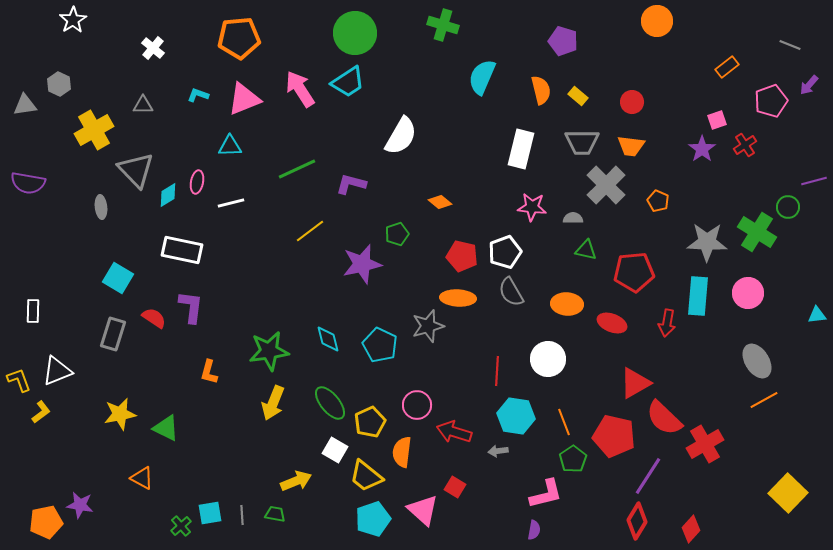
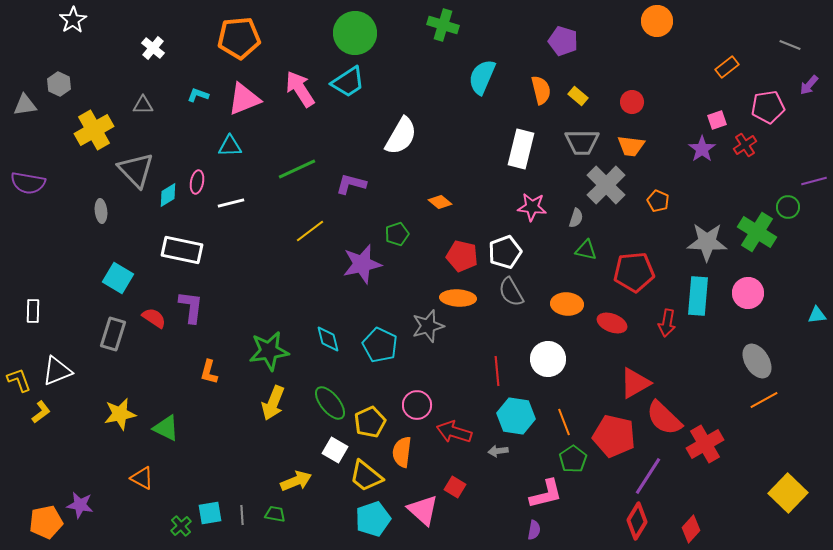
pink pentagon at (771, 101): moved 3 px left, 6 px down; rotated 12 degrees clockwise
gray ellipse at (101, 207): moved 4 px down
gray semicircle at (573, 218): moved 3 px right; rotated 108 degrees clockwise
red line at (497, 371): rotated 8 degrees counterclockwise
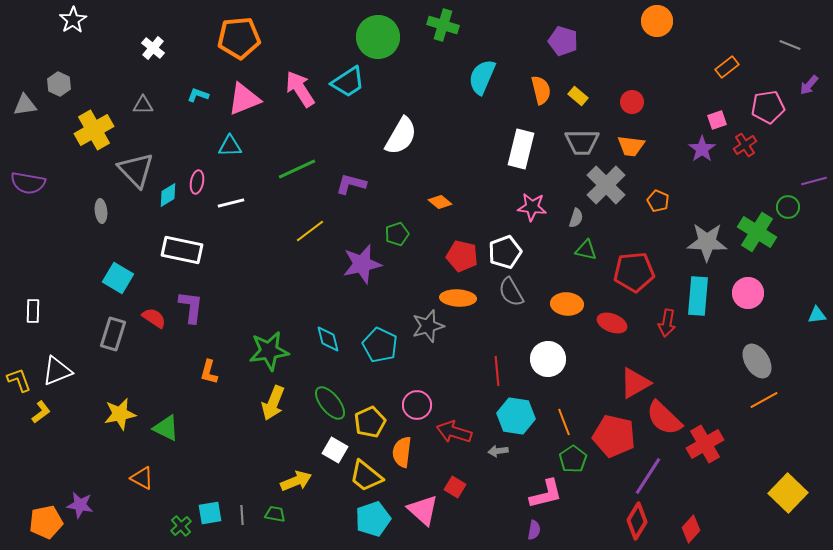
green circle at (355, 33): moved 23 px right, 4 px down
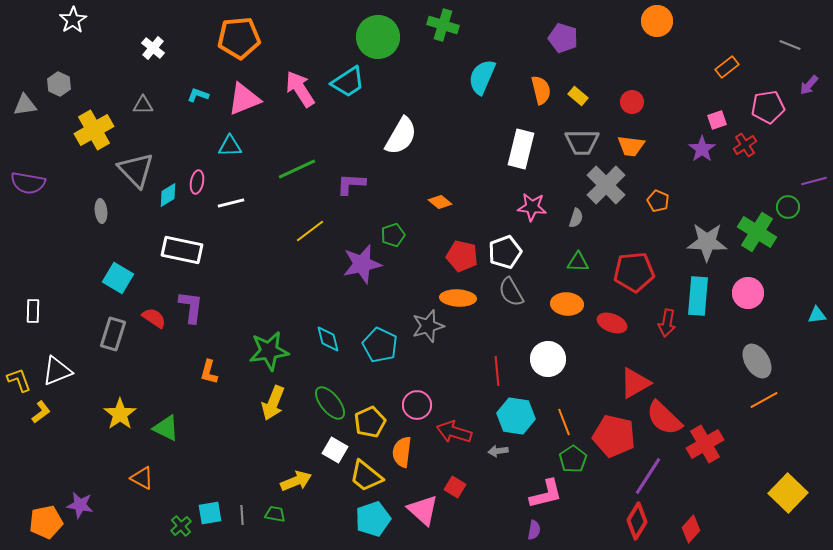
purple pentagon at (563, 41): moved 3 px up
purple L-shape at (351, 184): rotated 12 degrees counterclockwise
green pentagon at (397, 234): moved 4 px left, 1 px down
green triangle at (586, 250): moved 8 px left, 12 px down; rotated 10 degrees counterclockwise
yellow star at (120, 414): rotated 24 degrees counterclockwise
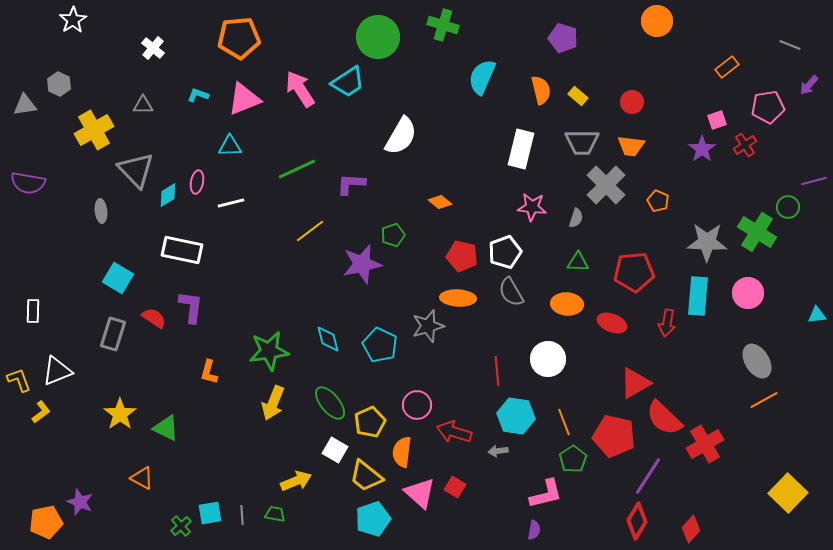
purple star at (80, 505): moved 3 px up; rotated 12 degrees clockwise
pink triangle at (423, 510): moved 3 px left, 17 px up
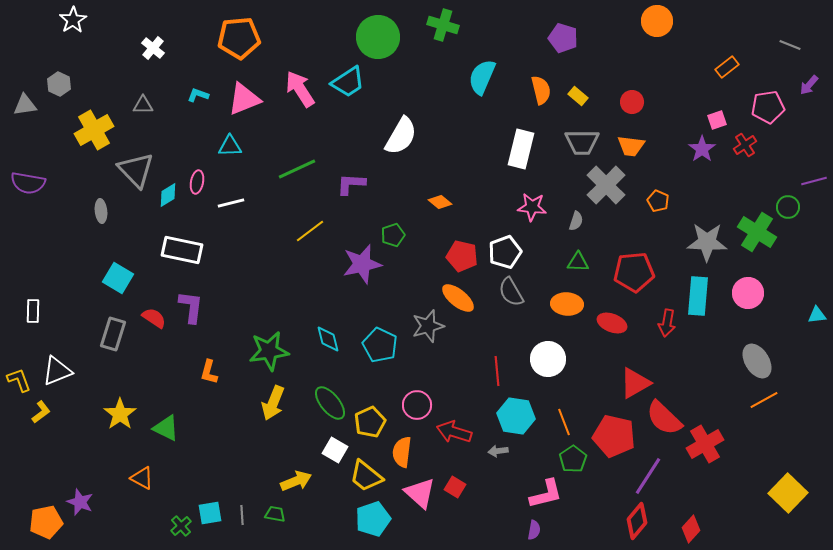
gray semicircle at (576, 218): moved 3 px down
orange ellipse at (458, 298): rotated 36 degrees clockwise
red diamond at (637, 521): rotated 9 degrees clockwise
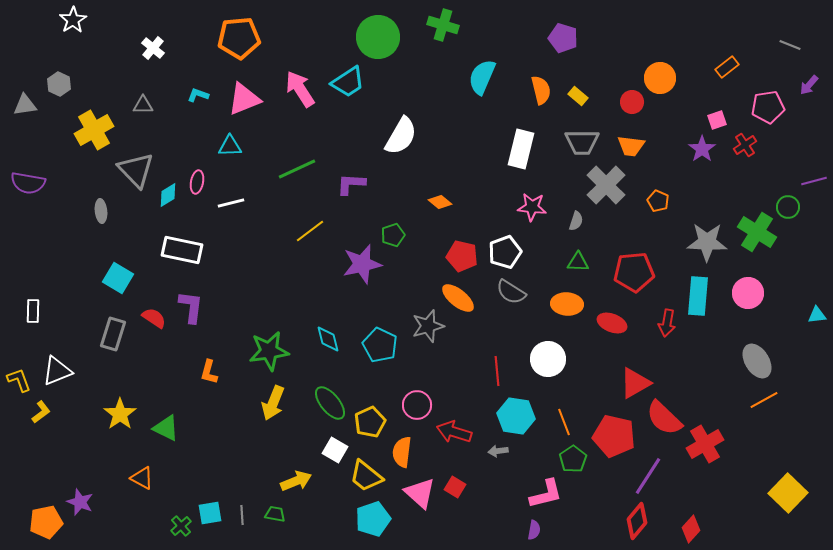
orange circle at (657, 21): moved 3 px right, 57 px down
gray semicircle at (511, 292): rotated 28 degrees counterclockwise
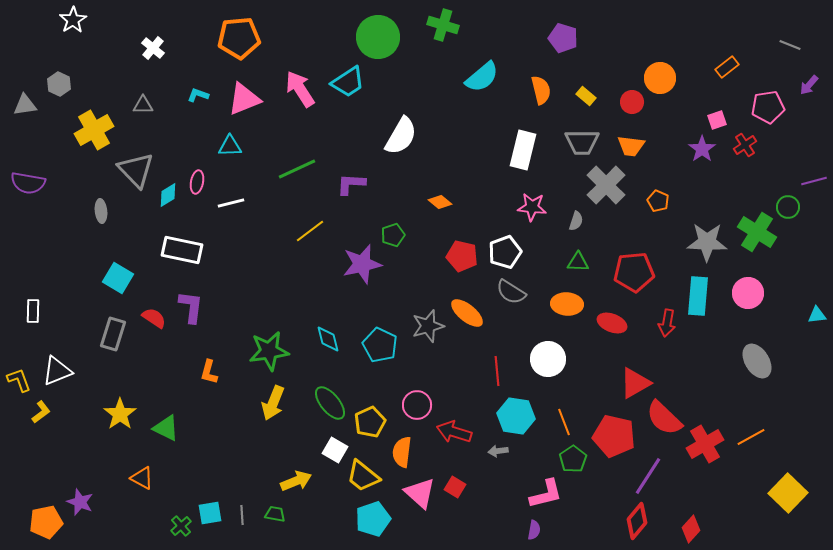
cyan semicircle at (482, 77): rotated 153 degrees counterclockwise
yellow rectangle at (578, 96): moved 8 px right
white rectangle at (521, 149): moved 2 px right, 1 px down
orange ellipse at (458, 298): moved 9 px right, 15 px down
orange line at (764, 400): moved 13 px left, 37 px down
yellow trapezoid at (366, 476): moved 3 px left
